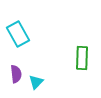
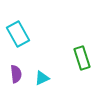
green rectangle: rotated 20 degrees counterclockwise
cyan triangle: moved 6 px right, 4 px up; rotated 21 degrees clockwise
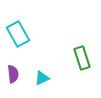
purple semicircle: moved 3 px left
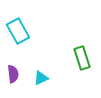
cyan rectangle: moved 3 px up
cyan triangle: moved 1 px left
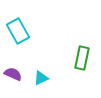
green rectangle: rotated 30 degrees clockwise
purple semicircle: rotated 60 degrees counterclockwise
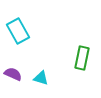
cyan triangle: rotated 42 degrees clockwise
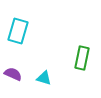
cyan rectangle: rotated 45 degrees clockwise
cyan triangle: moved 3 px right
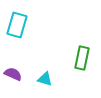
cyan rectangle: moved 1 px left, 6 px up
cyan triangle: moved 1 px right, 1 px down
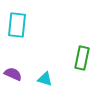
cyan rectangle: rotated 10 degrees counterclockwise
